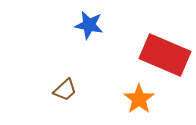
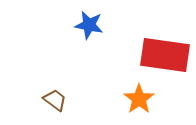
red rectangle: rotated 15 degrees counterclockwise
brown trapezoid: moved 10 px left, 10 px down; rotated 100 degrees counterclockwise
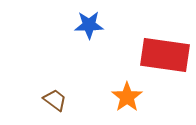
blue star: rotated 12 degrees counterclockwise
orange star: moved 12 px left, 2 px up
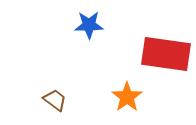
red rectangle: moved 1 px right, 1 px up
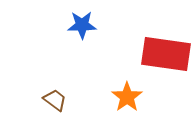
blue star: moved 7 px left
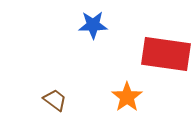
blue star: moved 11 px right
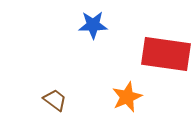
orange star: rotated 12 degrees clockwise
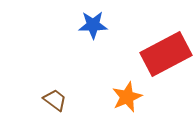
red rectangle: rotated 36 degrees counterclockwise
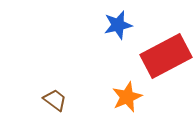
blue star: moved 25 px right; rotated 12 degrees counterclockwise
red rectangle: moved 2 px down
